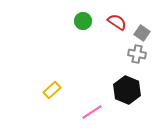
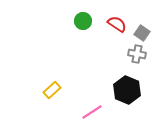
red semicircle: moved 2 px down
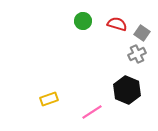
red semicircle: rotated 18 degrees counterclockwise
gray cross: rotated 36 degrees counterclockwise
yellow rectangle: moved 3 px left, 9 px down; rotated 24 degrees clockwise
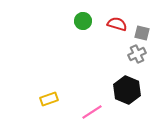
gray square: rotated 21 degrees counterclockwise
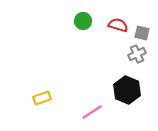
red semicircle: moved 1 px right, 1 px down
yellow rectangle: moved 7 px left, 1 px up
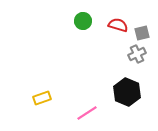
gray square: rotated 28 degrees counterclockwise
black hexagon: moved 2 px down
pink line: moved 5 px left, 1 px down
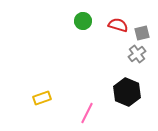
gray cross: rotated 12 degrees counterclockwise
pink line: rotated 30 degrees counterclockwise
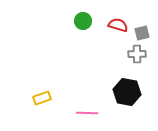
gray cross: rotated 36 degrees clockwise
black hexagon: rotated 12 degrees counterclockwise
pink line: rotated 65 degrees clockwise
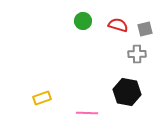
gray square: moved 3 px right, 4 px up
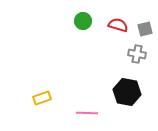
gray cross: rotated 12 degrees clockwise
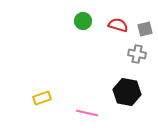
pink line: rotated 10 degrees clockwise
